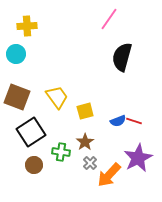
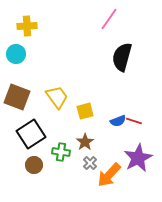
black square: moved 2 px down
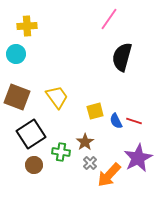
yellow square: moved 10 px right
blue semicircle: moved 2 px left; rotated 84 degrees clockwise
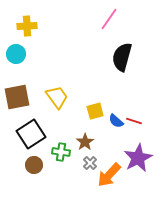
brown square: rotated 32 degrees counterclockwise
blue semicircle: rotated 21 degrees counterclockwise
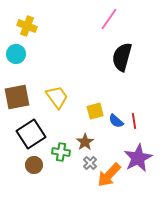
yellow cross: rotated 24 degrees clockwise
red line: rotated 63 degrees clockwise
